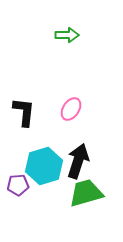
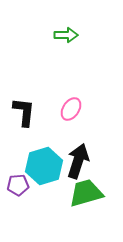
green arrow: moved 1 px left
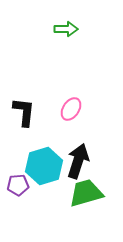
green arrow: moved 6 px up
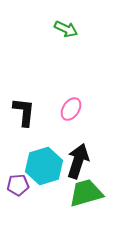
green arrow: rotated 25 degrees clockwise
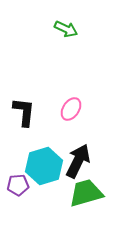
black arrow: rotated 8 degrees clockwise
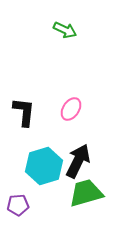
green arrow: moved 1 px left, 1 px down
purple pentagon: moved 20 px down
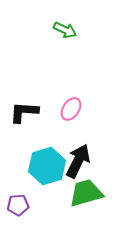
black L-shape: rotated 92 degrees counterclockwise
cyan hexagon: moved 3 px right
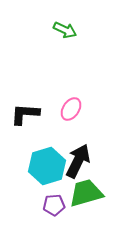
black L-shape: moved 1 px right, 2 px down
purple pentagon: moved 36 px right
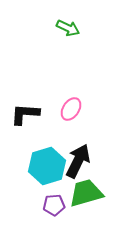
green arrow: moved 3 px right, 2 px up
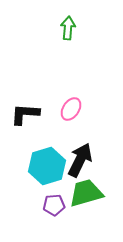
green arrow: rotated 110 degrees counterclockwise
black arrow: moved 2 px right, 1 px up
